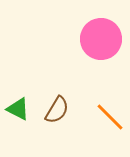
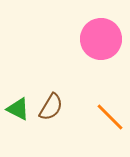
brown semicircle: moved 6 px left, 3 px up
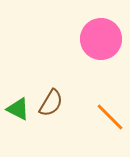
brown semicircle: moved 4 px up
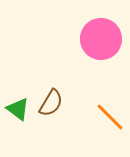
green triangle: rotated 10 degrees clockwise
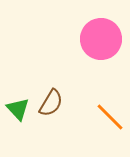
green triangle: rotated 10 degrees clockwise
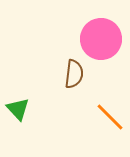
brown semicircle: moved 23 px right, 29 px up; rotated 24 degrees counterclockwise
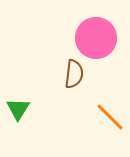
pink circle: moved 5 px left, 1 px up
green triangle: rotated 15 degrees clockwise
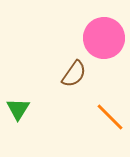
pink circle: moved 8 px right
brown semicircle: rotated 28 degrees clockwise
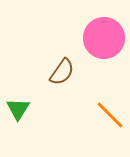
brown semicircle: moved 12 px left, 2 px up
orange line: moved 2 px up
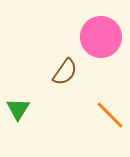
pink circle: moved 3 px left, 1 px up
brown semicircle: moved 3 px right
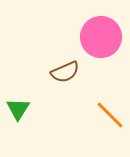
brown semicircle: rotated 32 degrees clockwise
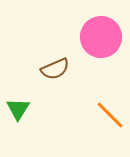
brown semicircle: moved 10 px left, 3 px up
